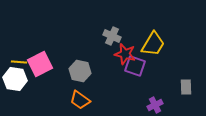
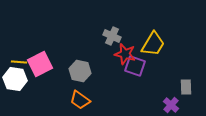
purple cross: moved 16 px right; rotated 21 degrees counterclockwise
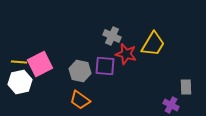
red star: moved 1 px right
purple square: moved 30 px left; rotated 15 degrees counterclockwise
white hexagon: moved 5 px right, 3 px down; rotated 20 degrees counterclockwise
purple cross: rotated 14 degrees counterclockwise
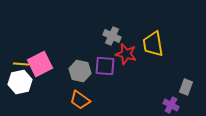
yellow trapezoid: rotated 140 degrees clockwise
yellow line: moved 2 px right, 2 px down
gray rectangle: rotated 21 degrees clockwise
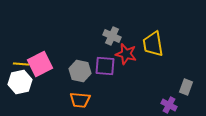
orange trapezoid: rotated 30 degrees counterclockwise
purple cross: moved 2 px left
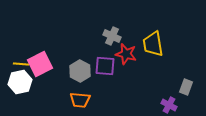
gray hexagon: rotated 15 degrees clockwise
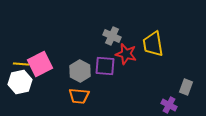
orange trapezoid: moved 1 px left, 4 px up
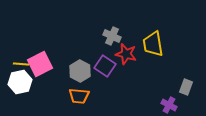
purple square: rotated 30 degrees clockwise
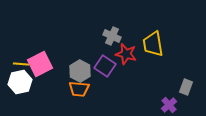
orange trapezoid: moved 7 px up
purple cross: rotated 21 degrees clockwise
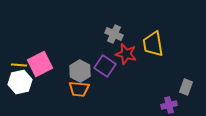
gray cross: moved 2 px right, 2 px up
yellow line: moved 2 px left, 1 px down
purple cross: rotated 28 degrees clockwise
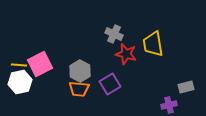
purple square: moved 5 px right, 18 px down; rotated 25 degrees clockwise
gray rectangle: rotated 56 degrees clockwise
